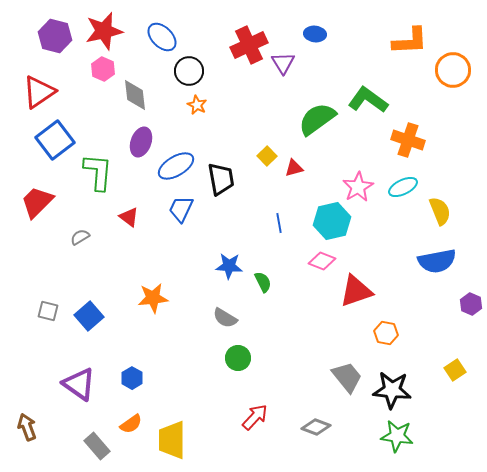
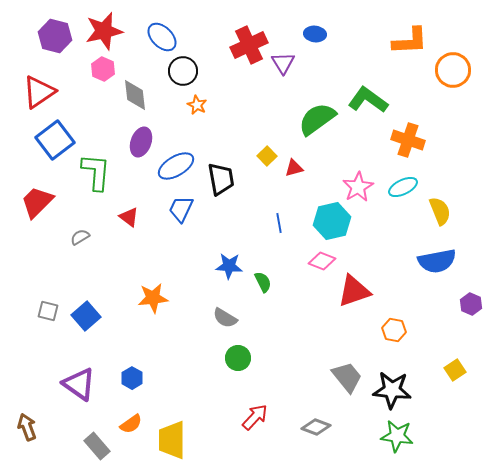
black circle at (189, 71): moved 6 px left
green L-shape at (98, 172): moved 2 px left
red triangle at (356, 291): moved 2 px left
blue square at (89, 316): moved 3 px left
orange hexagon at (386, 333): moved 8 px right, 3 px up
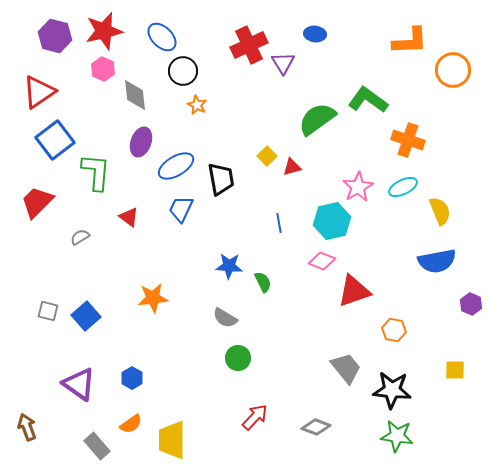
red triangle at (294, 168): moved 2 px left, 1 px up
yellow square at (455, 370): rotated 35 degrees clockwise
gray trapezoid at (347, 377): moved 1 px left, 9 px up
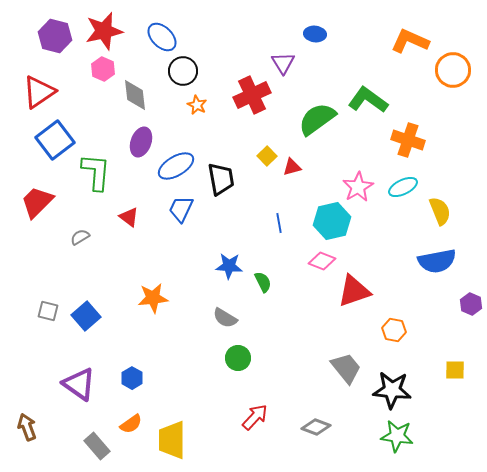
orange L-shape at (410, 41): rotated 153 degrees counterclockwise
red cross at (249, 45): moved 3 px right, 50 px down
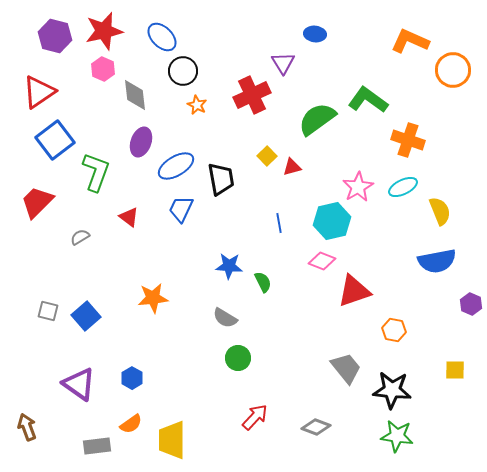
green L-shape at (96, 172): rotated 15 degrees clockwise
gray rectangle at (97, 446): rotated 56 degrees counterclockwise
